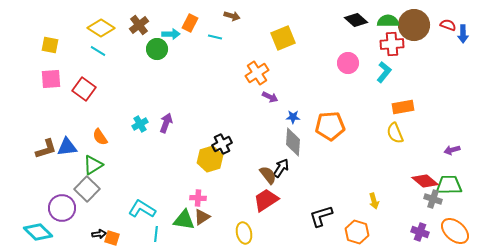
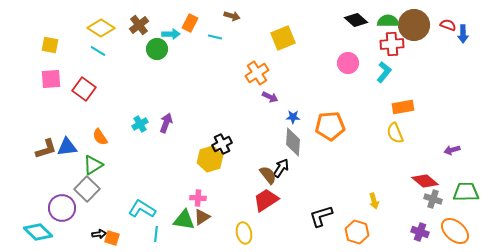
green trapezoid at (449, 185): moved 17 px right, 7 px down
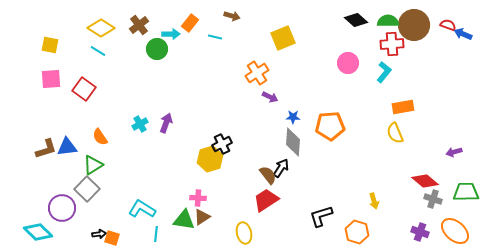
orange rectangle at (190, 23): rotated 12 degrees clockwise
blue arrow at (463, 34): rotated 114 degrees clockwise
purple arrow at (452, 150): moved 2 px right, 2 px down
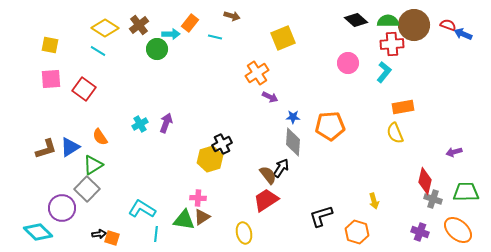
yellow diamond at (101, 28): moved 4 px right
blue triangle at (67, 147): moved 3 px right; rotated 25 degrees counterclockwise
red diamond at (425, 181): rotated 64 degrees clockwise
orange ellipse at (455, 231): moved 3 px right, 1 px up
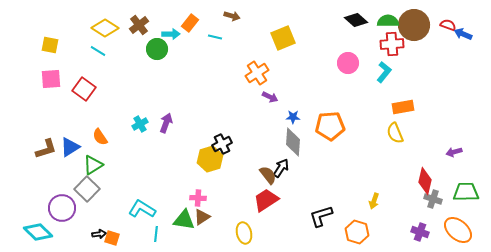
yellow arrow at (374, 201): rotated 35 degrees clockwise
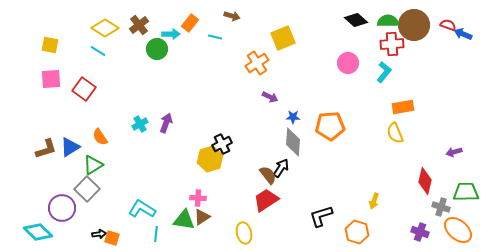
orange cross at (257, 73): moved 10 px up
gray cross at (433, 199): moved 8 px right, 8 px down
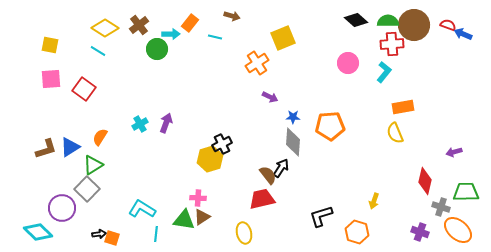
orange semicircle at (100, 137): rotated 66 degrees clockwise
red trapezoid at (266, 200): moved 4 px left, 1 px up; rotated 20 degrees clockwise
